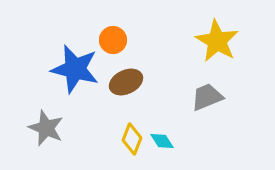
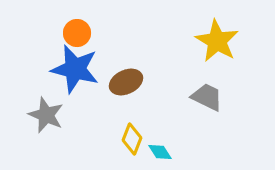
orange circle: moved 36 px left, 7 px up
gray trapezoid: rotated 48 degrees clockwise
gray star: moved 13 px up
cyan diamond: moved 2 px left, 11 px down
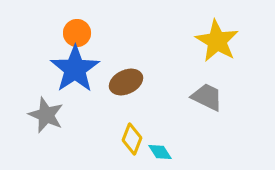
blue star: rotated 24 degrees clockwise
